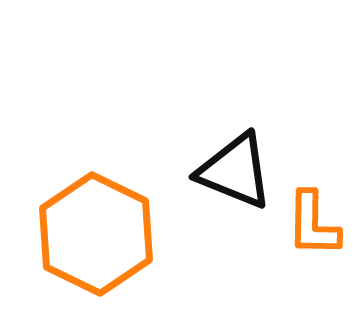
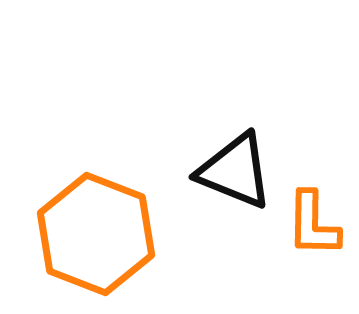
orange hexagon: rotated 5 degrees counterclockwise
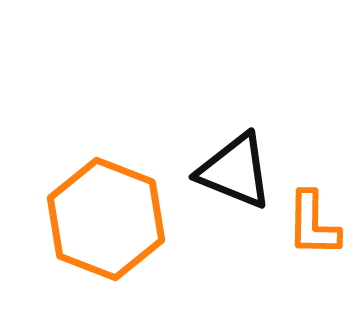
orange hexagon: moved 10 px right, 15 px up
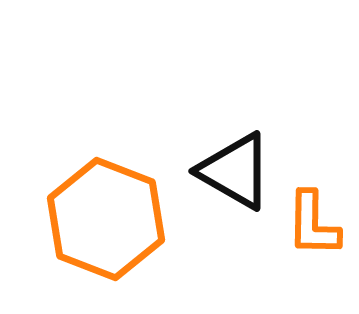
black triangle: rotated 8 degrees clockwise
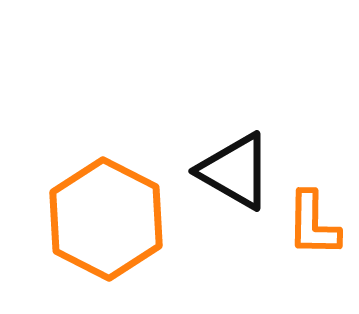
orange hexagon: rotated 6 degrees clockwise
